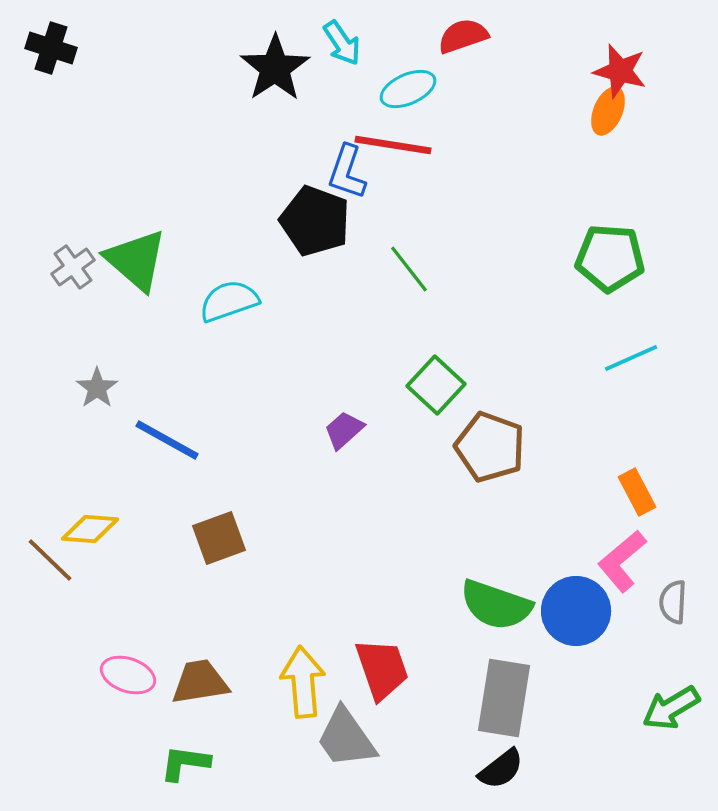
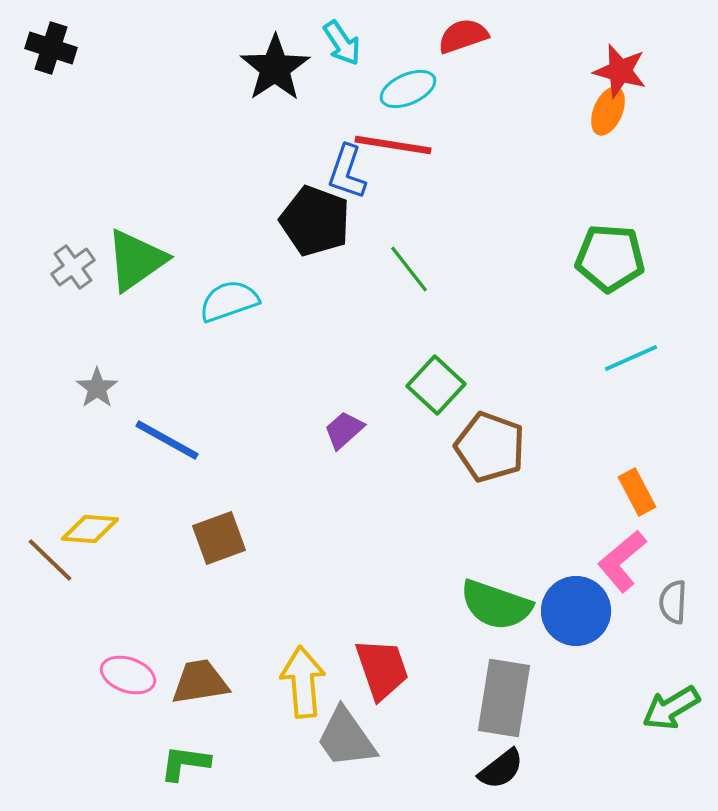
green triangle: rotated 44 degrees clockwise
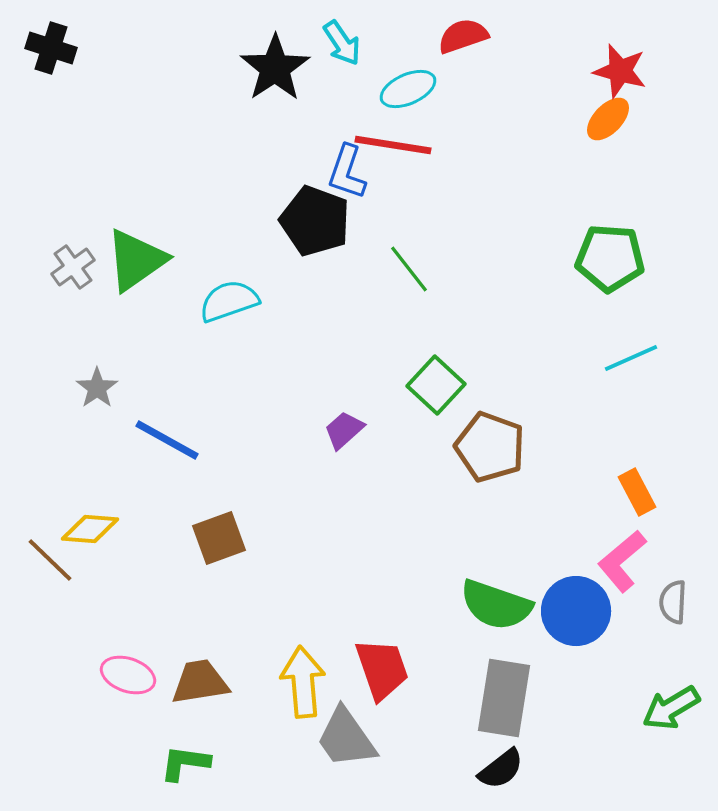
orange ellipse: moved 8 px down; rotated 21 degrees clockwise
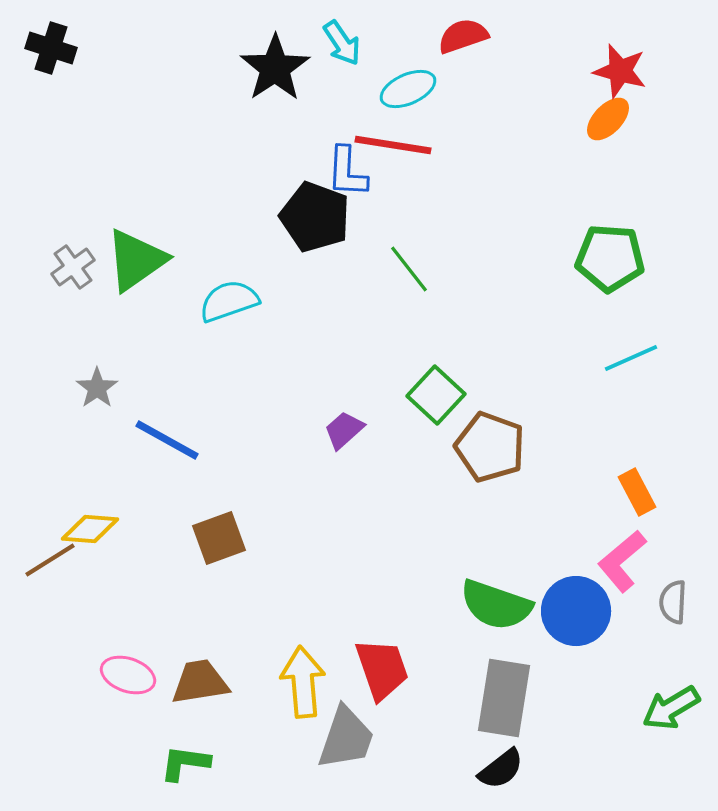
blue L-shape: rotated 16 degrees counterclockwise
black pentagon: moved 4 px up
green square: moved 10 px down
brown line: rotated 76 degrees counterclockwise
gray trapezoid: rotated 126 degrees counterclockwise
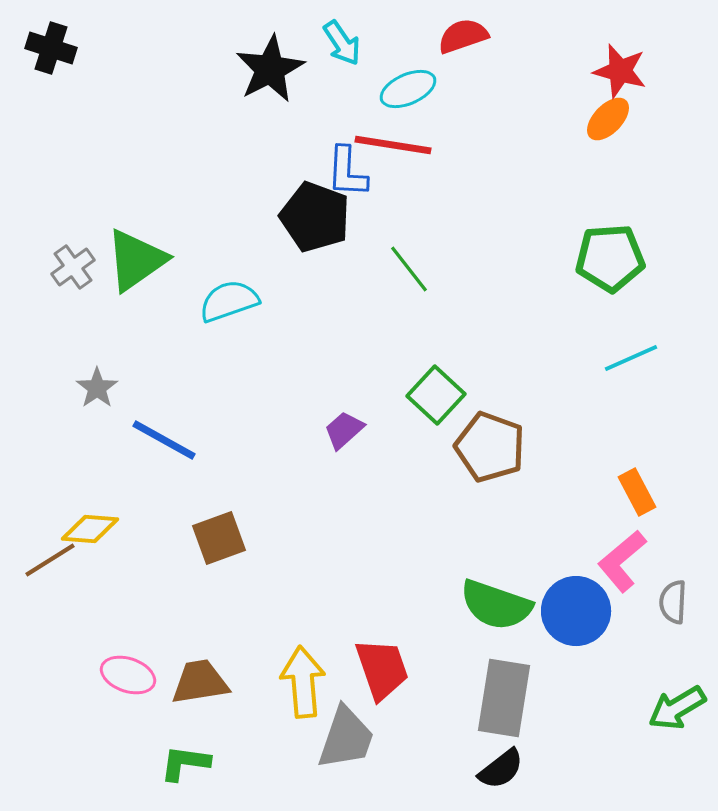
black star: moved 5 px left, 1 px down; rotated 6 degrees clockwise
green pentagon: rotated 8 degrees counterclockwise
blue line: moved 3 px left
green arrow: moved 6 px right
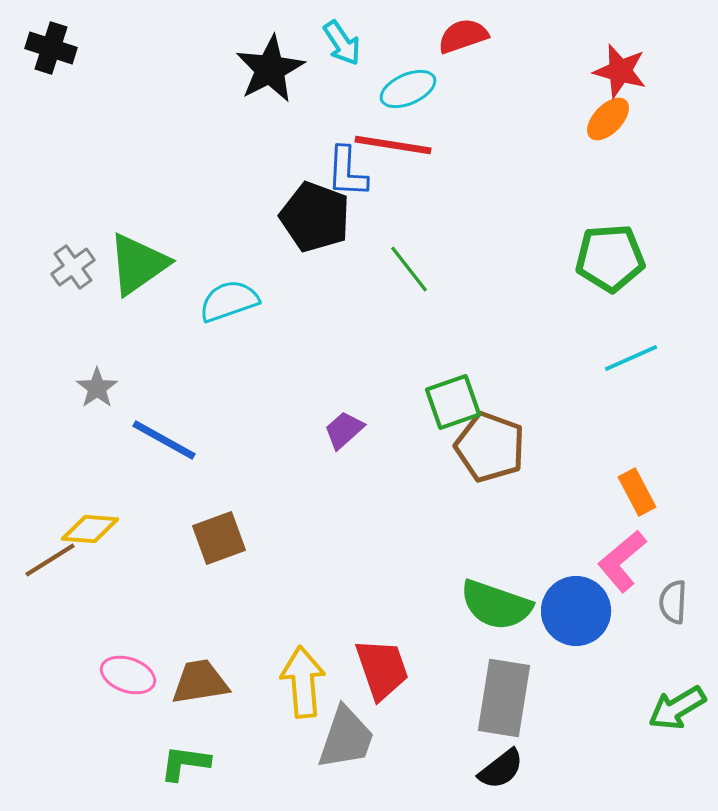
green triangle: moved 2 px right, 4 px down
green square: moved 17 px right, 7 px down; rotated 28 degrees clockwise
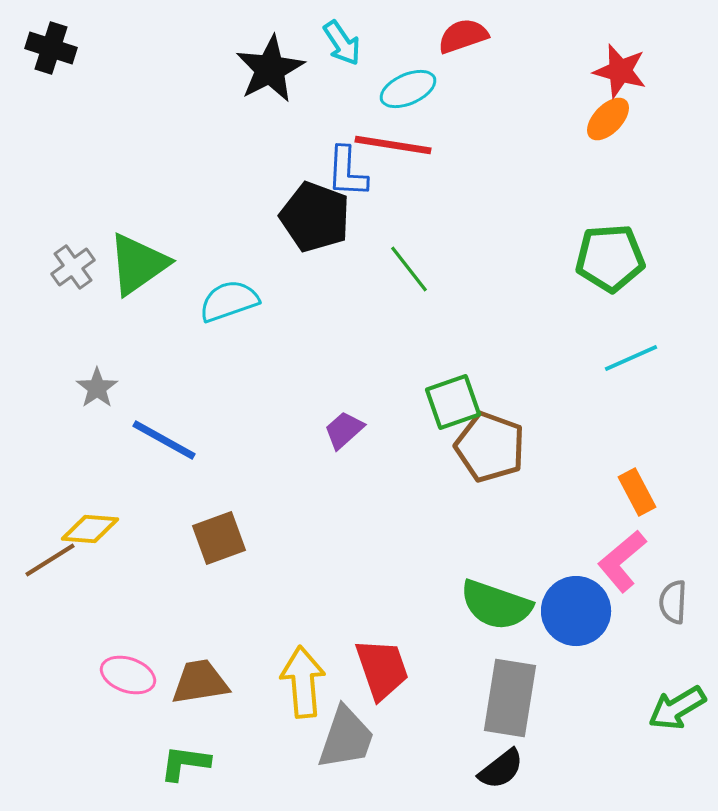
gray rectangle: moved 6 px right
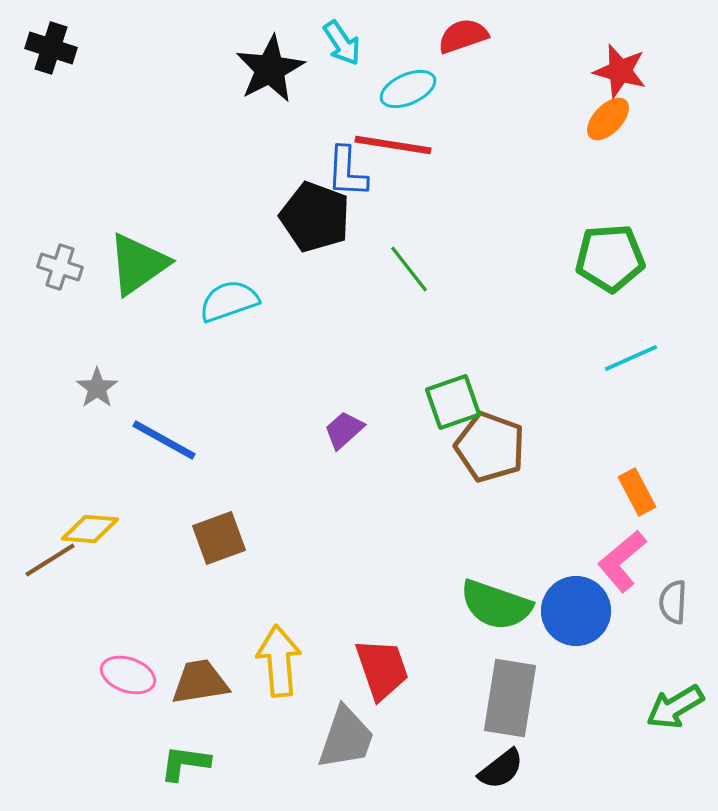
gray cross: moved 13 px left; rotated 36 degrees counterclockwise
yellow arrow: moved 24 px left, 21 px up
green arrow: moved 2 px left, 1 px up
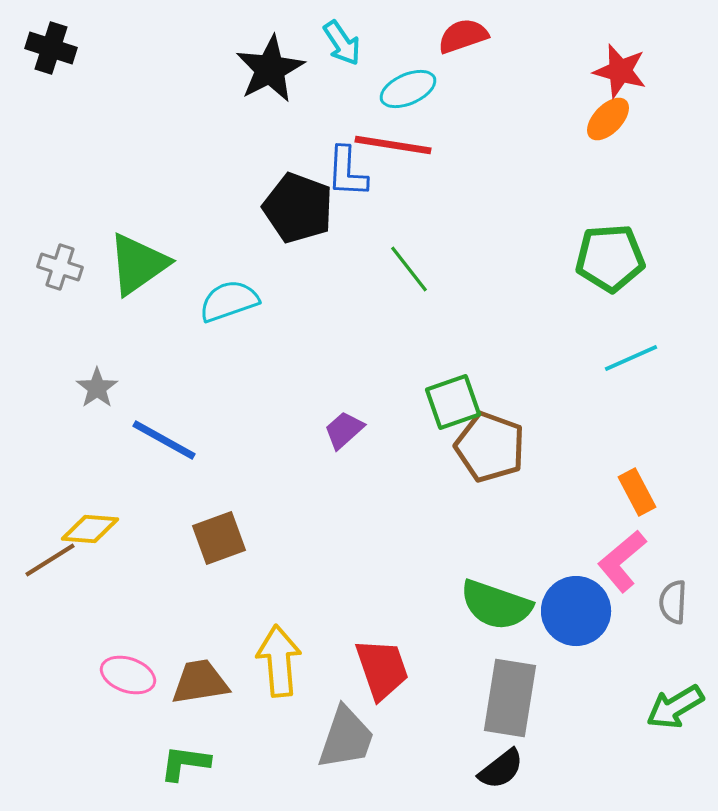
black pentagon: moved 17 px left, 9 px up
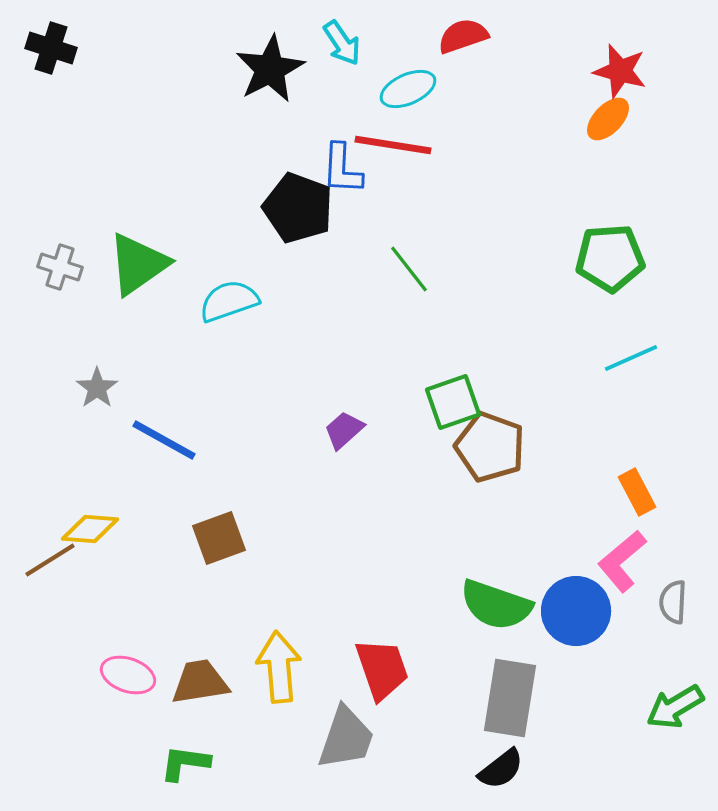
blue L-shape: moved 5 px left, 3 px up
yellow arrow: moved 6 px down
